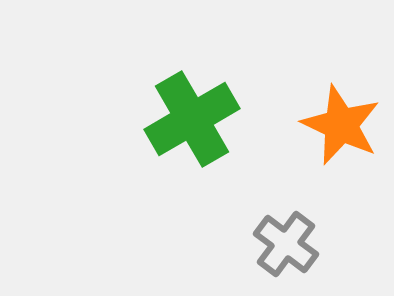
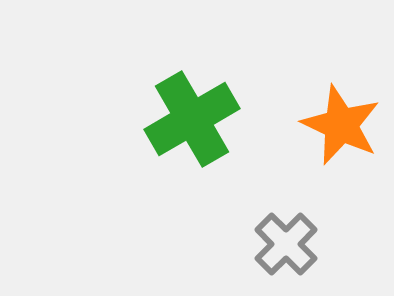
gray cross: rotated 8 degrees clockwise
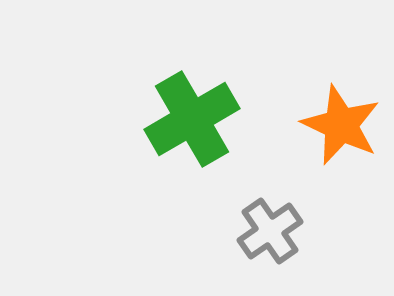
gray cross: moved 16 px left, 13 px up; rotated 10 degrees clockwise
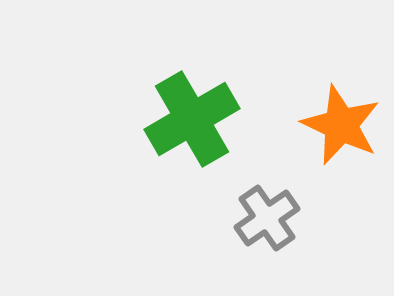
gray cross: moved 3 px left, 13 px up
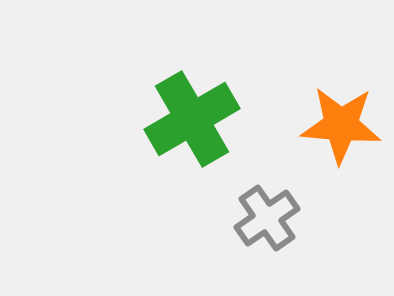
orange star: rotated 20 degrees counterclockwise
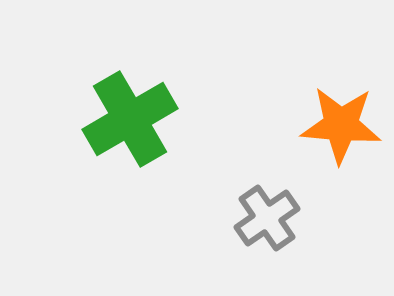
green cross: moved 62 px left
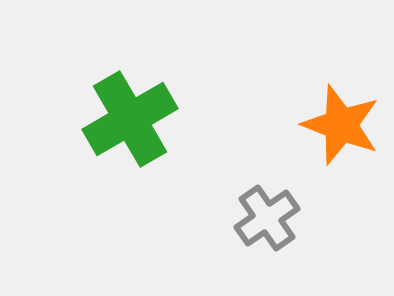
orange star: rotated 16 degrees clockwise
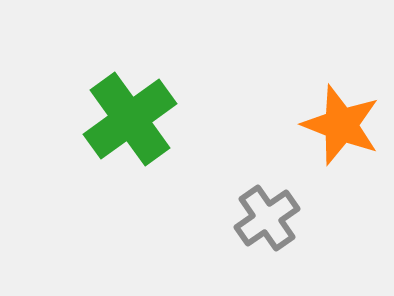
green cross: rotated 6 degrees counterclockwise
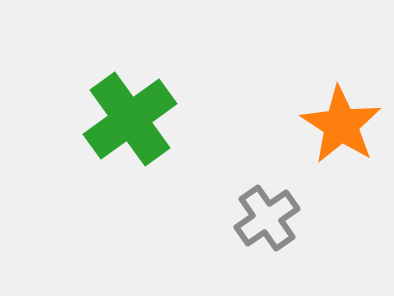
orange star: rotated 12 degrees clockwise
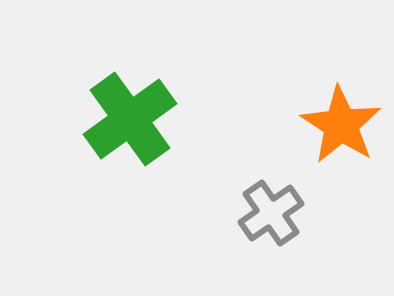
gray cross: moved 4 px right, 5 px up
